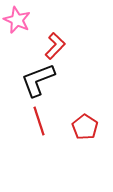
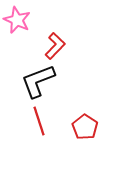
black L-shape: moved 1 px down
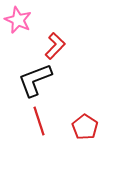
pink star: moved 1 px right
black L-shape: moved 3 px left, 1 px up
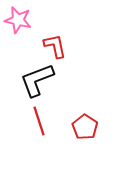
pink star: rotated 12 degrees counterclockwise
red L-shape: rotated 56 degrees counterclockwise
black L-shape: moved 2 px right
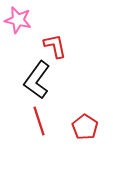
black L-shape: rotated 33 degrees counterclockwise
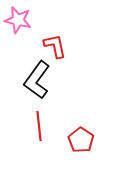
red line: moved 5 px down; rotated 12 degrees clockwise
red pentagon: moved 4 px left, 13 px down
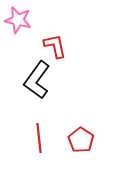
red line: moved 12 px down
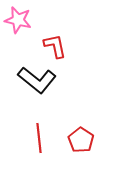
black L-shape: rotated 87 degrees counterclockwise
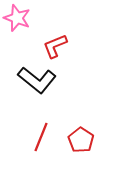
pink star: moved 1 px left, 2 px up; rotated 8 degrees clockwise
red L-shape: rotated 100 degrees counterclockwise
red line: moved 2 px right, 1 px up; rotated 28 degrees clockwise
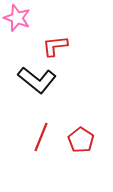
red L-shape: rotated 16 degrees clockwise
